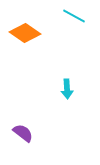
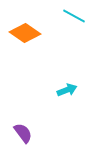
cyan arrow: moved 1 px down; rotated 108 degrees counterclockwise
purple semicircle: rotated 15 degrees clockwise
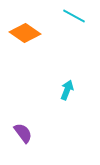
cyan arrow: rotated 48 degrees counterclockwise
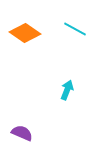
cyan line: moved 1 px right, 13 px down
purple semicircle: moved 1 px left; rotated 30 degrees counterclockwise
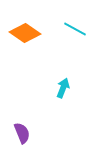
cyan arrow: moved 4 px left, 2 px up
purple semicircle: rotated 45 degrees clockwise
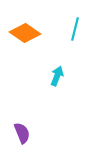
cyan line: rotated 75 degrees clockwise
cyan arrow: moved 6 px left, 12 px up
